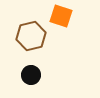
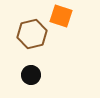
brown hexagon: moved 1 px right, 2 px up
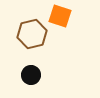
orange square: moved 1 px left
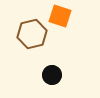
black circle: moved 21 px right
